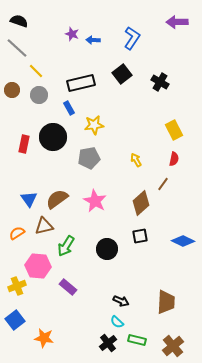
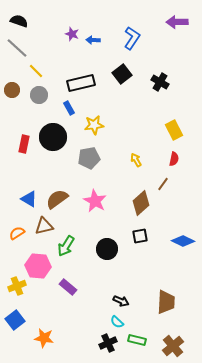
blue triangle at (29, 199): rotated 24 degrees counterclockwise
black cross at (108, 343): rotated 12 degrees clockwise
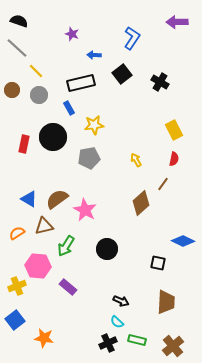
blue arrow at (93, 40): moved 1 px right, 15 px down
pink star at (95, 201): moved 10 px left, 9 px down
black square at (140, 236): moved 18 px right, 27 px down; rotated 21 degrees clockwise
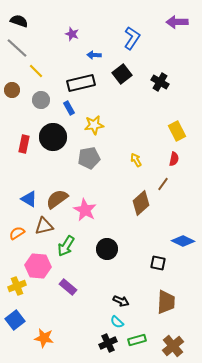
gray circle at (39, 95): moved 2 px right, 5 px down
yellow rectangle at (174, 130): moved 3 px right, 1 px down
green rectangle at (137, 340): rotated 30 degrees counterclockwise
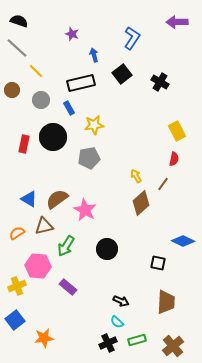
blue arrow at (94, 55): rotated 72 degrees clockwise
yellow arrow at (136, 160): moved 16 px down
orange star at (44, 338): rotated 18 degrees counterclockwise
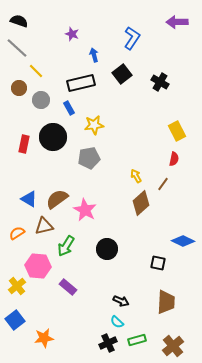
brown circle at (12, 90): moved 7 px right, 2 px up
yellow cross at (17, 286): rotated 18 degrees counterclockwise
